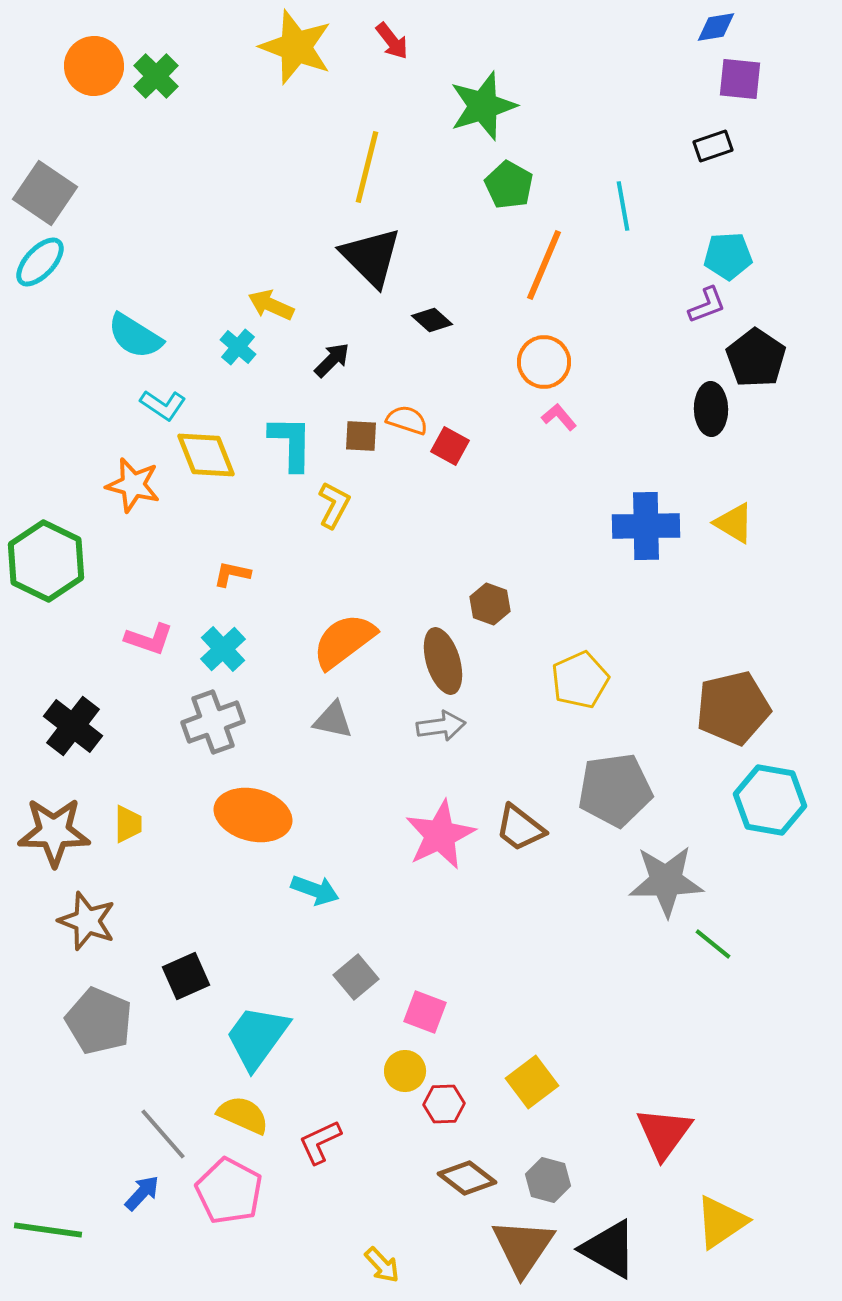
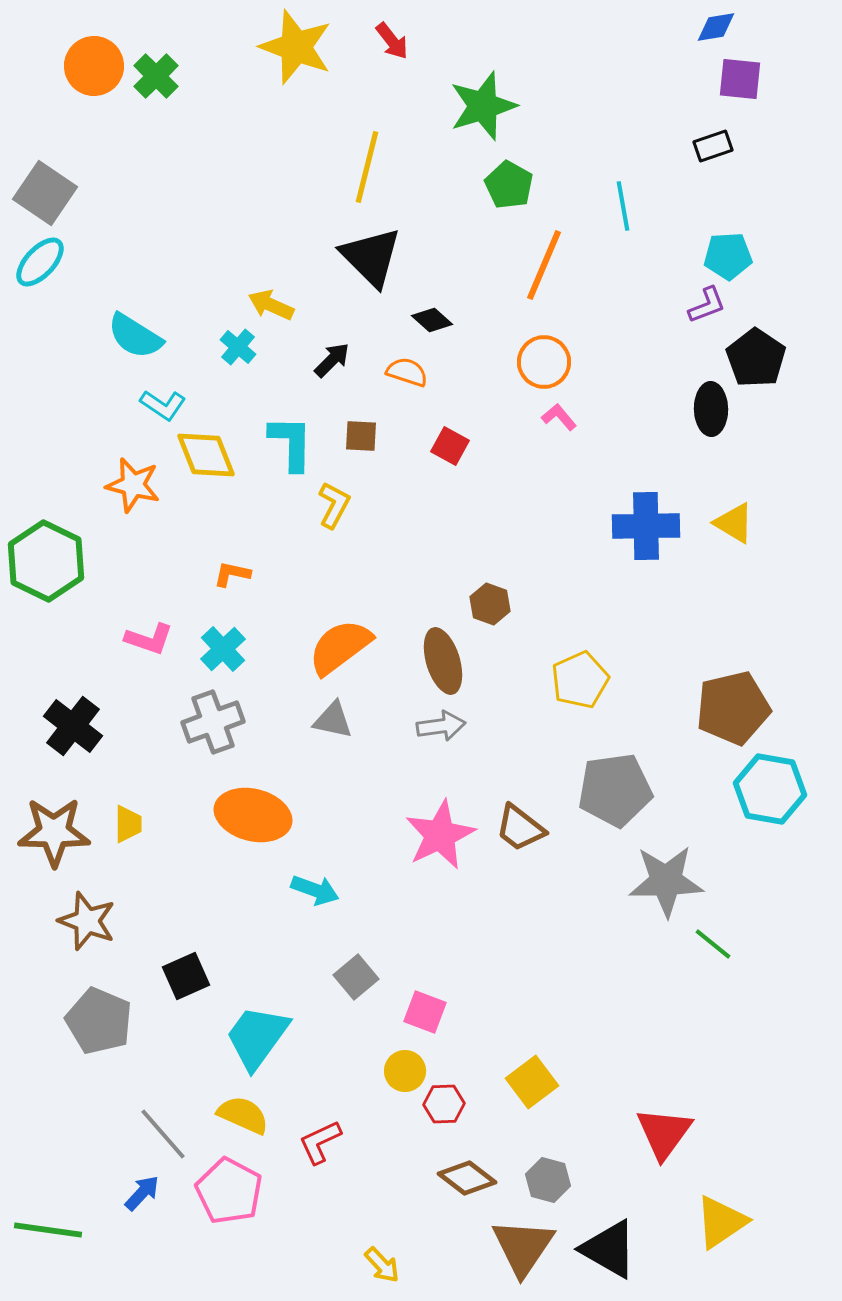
orange semicircle at (407, 420): moved 48 px up
orange semicircle at (344, 641): moved 4 px left, 6 px down
cyan hexagon at (770, 800): moved 11 px up
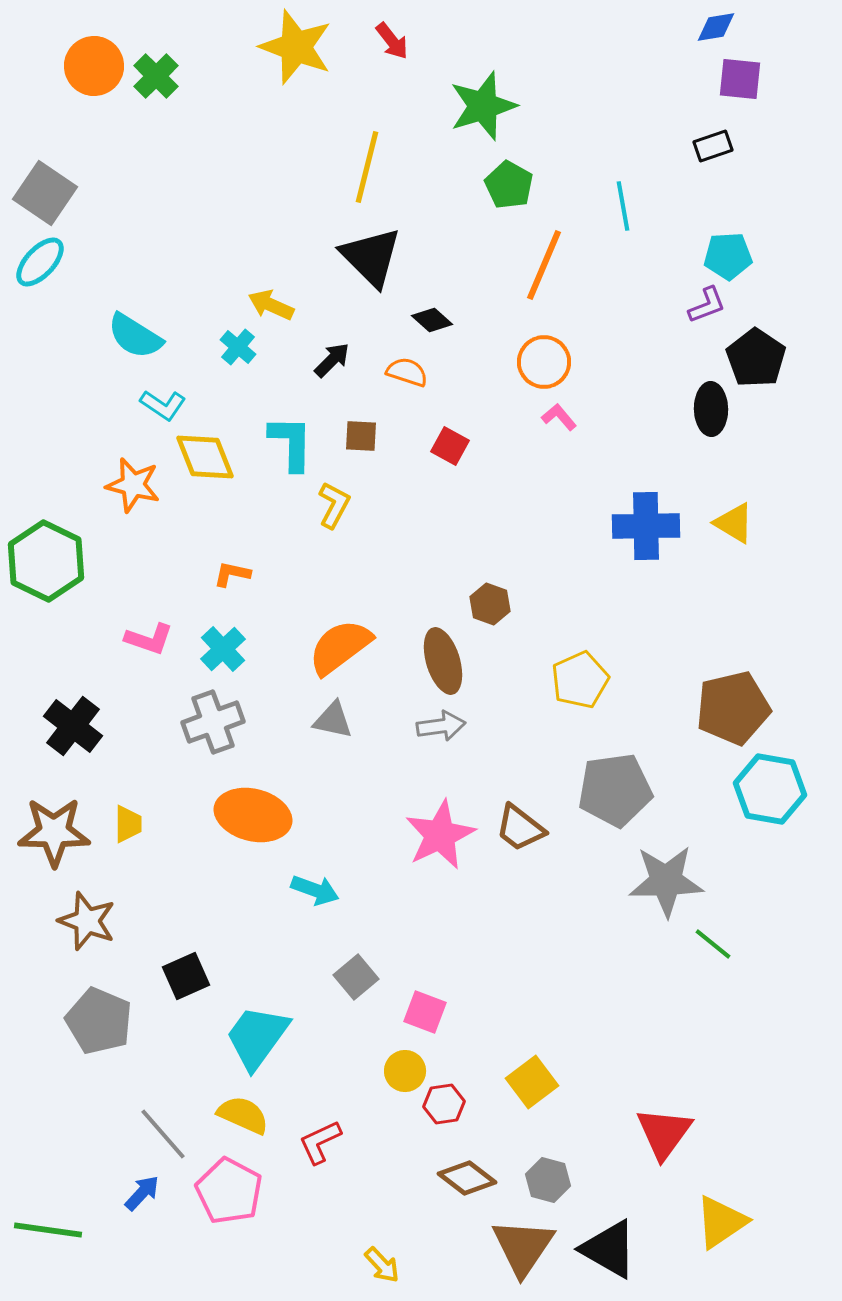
yellow diamond at (206, 455): moved 1 px left, 2 px down
red hexagon at (444, 1104): rotated 6 degrees counterclockwise
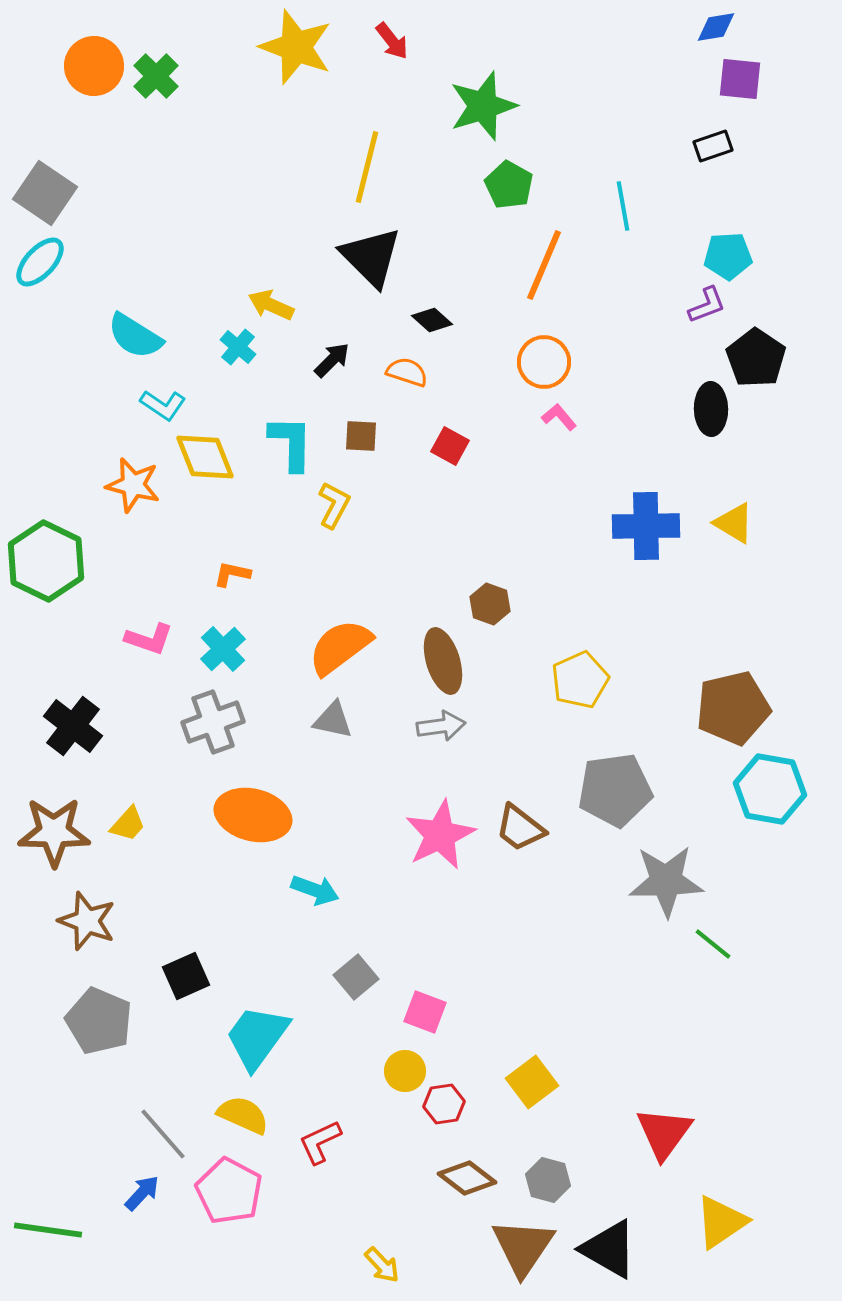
yellow trapezoid at (128, 824): rotated 42 degrees clockwise
